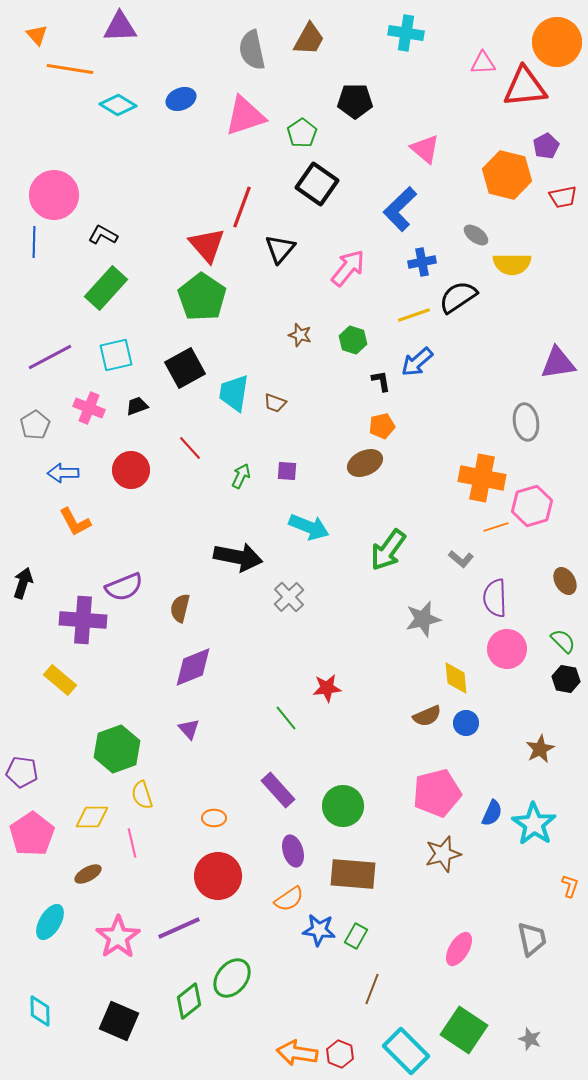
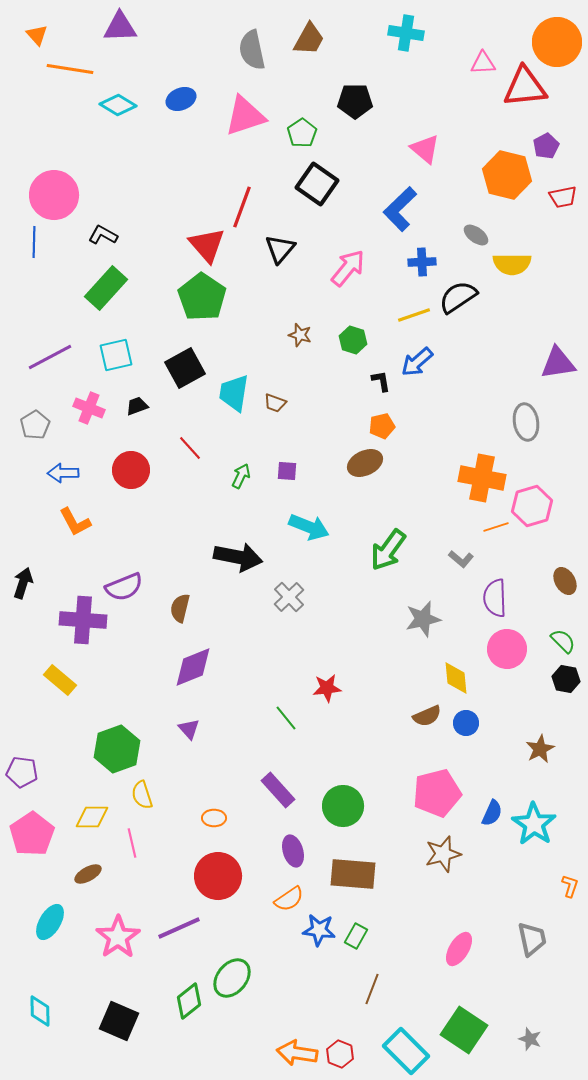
blue cross at (422, 262): rotated 8 degrees clockwise
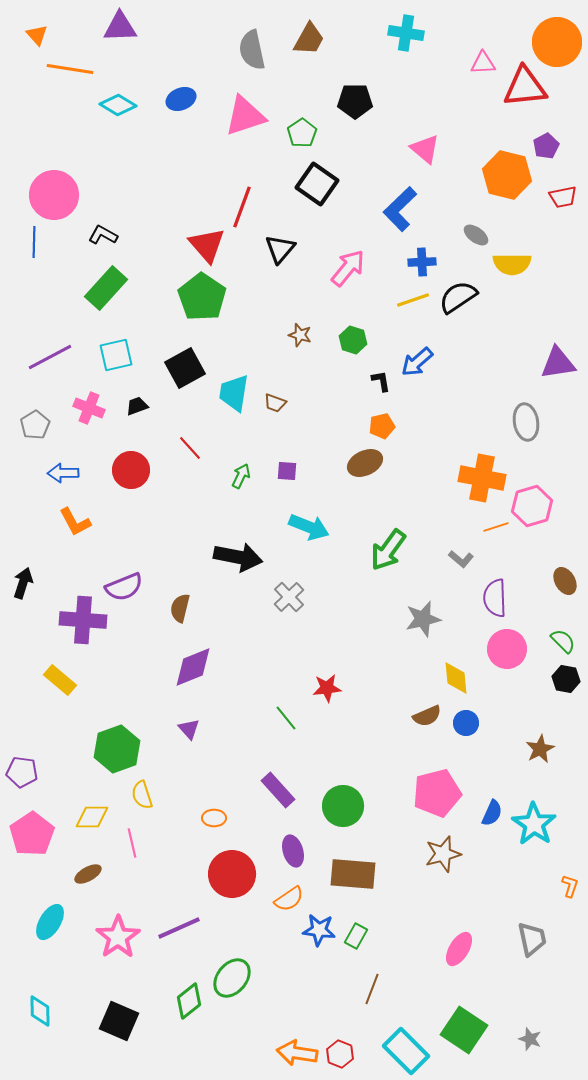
yellow line at (414, 315): moved 1 px left, 15 px up
red circle at (218, 876): moved 14 px right, 2 px up
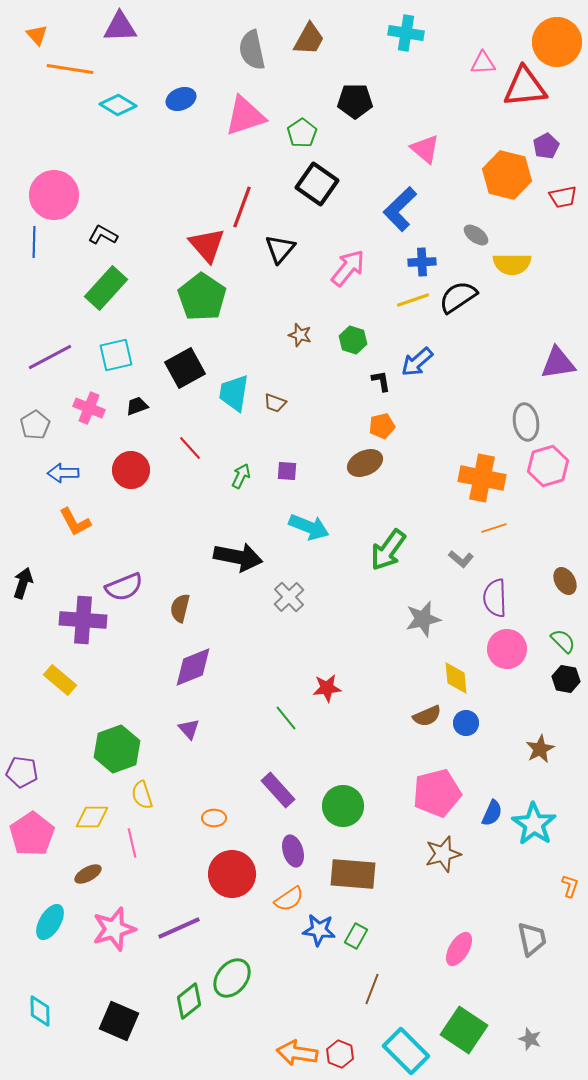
pink hexagon at (532, 506): moved 16 px right, 40 px up
orange line at (496, 527): moved 2 px left, 1 px down
pink star at (118, 937): moved 4 px left, 8 px up; rotated 18 degrees clockwise
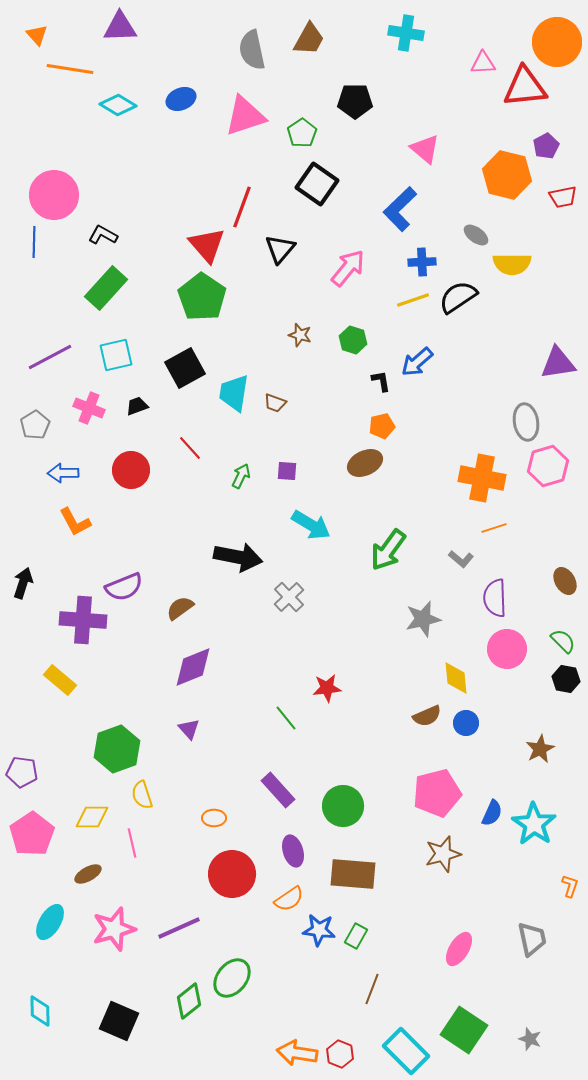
cyan arrow at (309, 527): moved 2 px right, 2 px up; rotated 9 degrees clockwise
brown semicircle at (180, 608): rotated 40 degrees clockwise
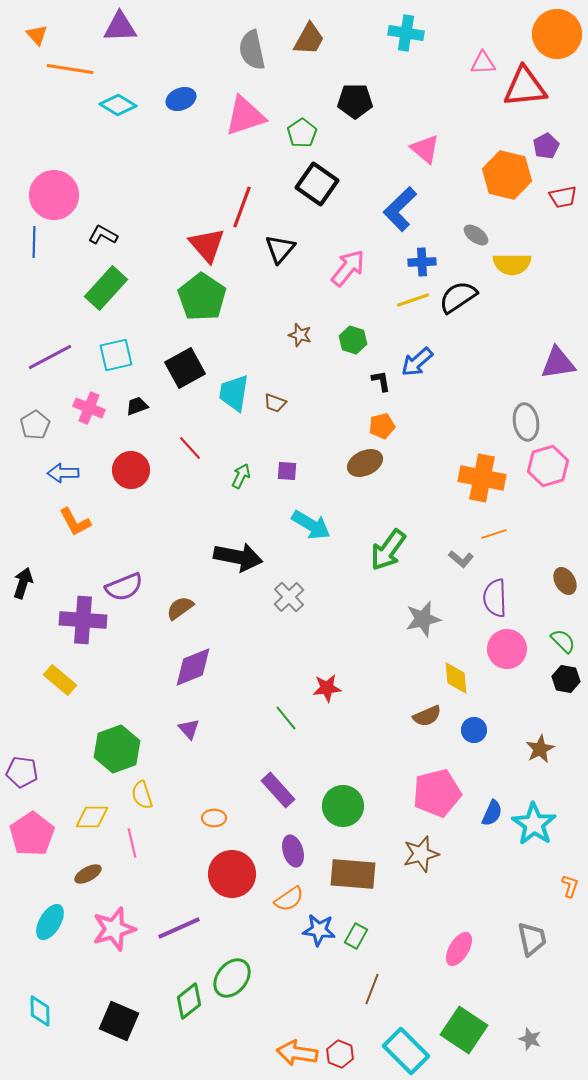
orange circle at (557, 42): moved 8 px up
orange line at (494, 528): moved 6 px down
blue circle at (466, 723): moved 8 px right, 7 px down
brown star at (443, 854): moved 22 px left
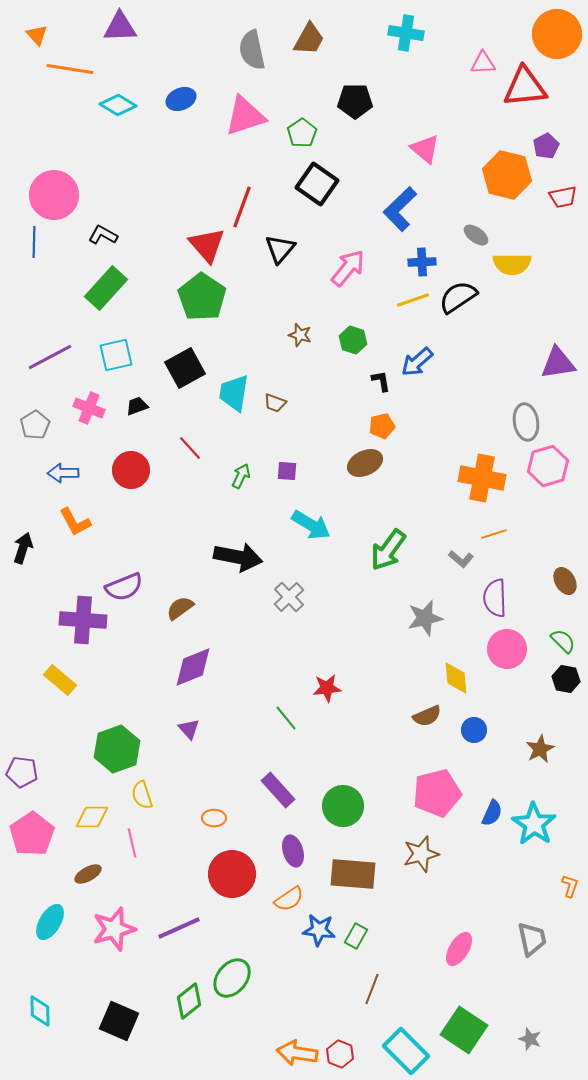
black arrow at (23, 583): moved 35 px up
gray star at (423, 619): moved 2 px right, 1 px up
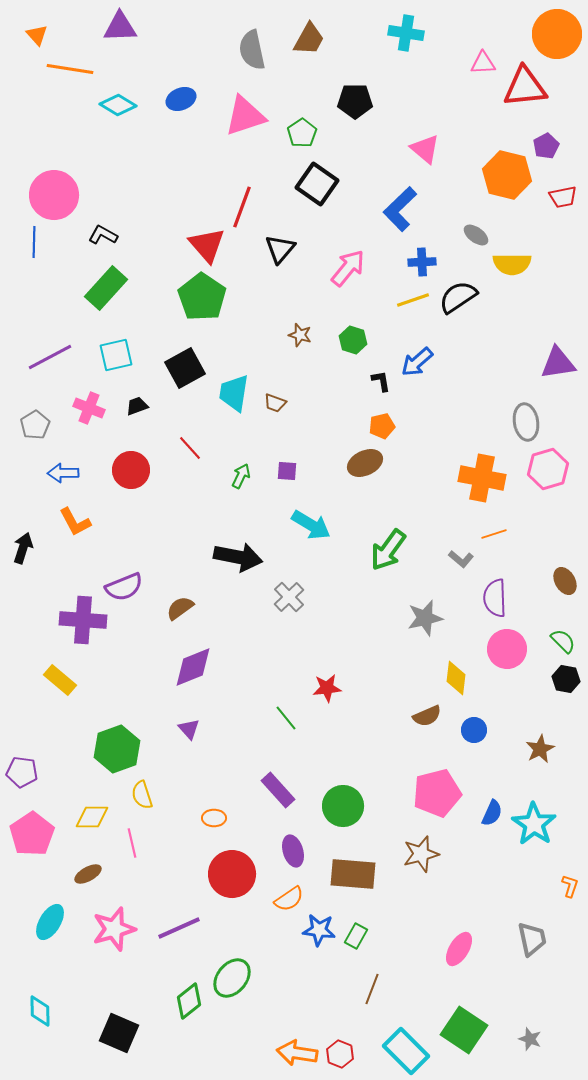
pink hexagon at (548, 466): moved 3 px down
yellow diamond at (456, 678): rotated 12 degrees clockwise
black square at (119, 1021): moved 12 px down
